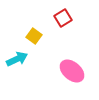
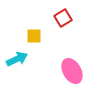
yellow square: rotated 35 degrees counterclockwise
pink ellipse: rotated 20 degrees clockwise
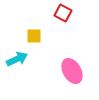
red square: moved 5 px up; rotated 30 degrees counterclockwise
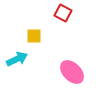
pink ellipse: moved 1 px down; rotated 15 degrees counterclockwise
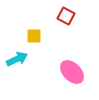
red square: moved 3 px right, 3 px down
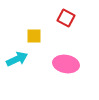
red square: moved 2 px down
pink ellipse: moved 6 px left, 8 px up; rotated 35 degrees counterclockwise
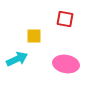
red square: moved 1 px left, 1 px down; rotated 18 degrees counterclockwise
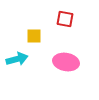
cyan arrow: rotated 10 degrees clockwise
pink ellipse: moved 2 px up
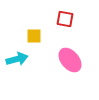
pink ellipse: moved 4 px right, 2 px up; rotated 40 degrees clockwise
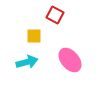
red square: moved 10 px left, 4 px up; rotated 18 degrees clockwise
cyan arrow: moved 10 px right, 3 px down
